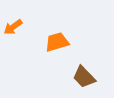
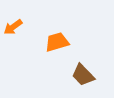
brown trapezoid: moved 1 px left, 2 px up
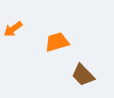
orange arrow: moved 2 px down
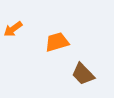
brown trapezoid: moved 1 px up
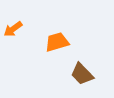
brown trapezoid: moved 1 px left
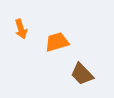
orange arrow: moved 8 px right; rotated 72 degrees counterclockwise
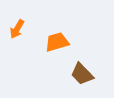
orange arrow: moved 4 px left; rotated 48 degrees clockwise
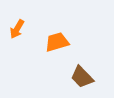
brown trapezoid: moved 3 px down
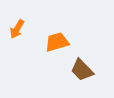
brown trapezoid: moved 7 px up
